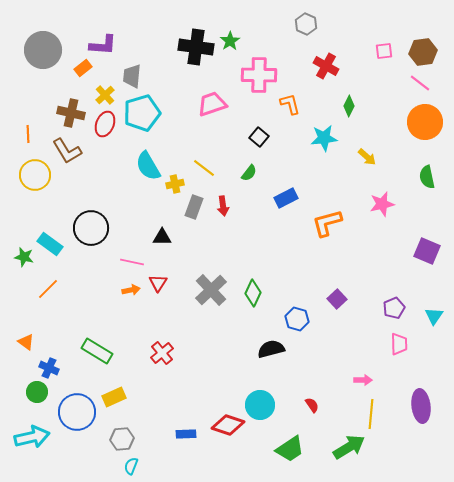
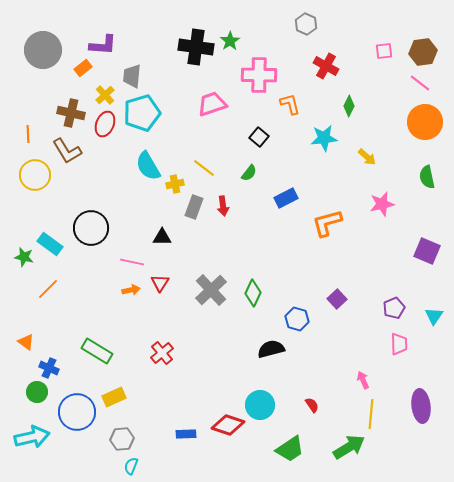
red triangle at (158, 283): moved 2 px right
pink arrow at (363, 380): rotated 114 degrees counterclockwise
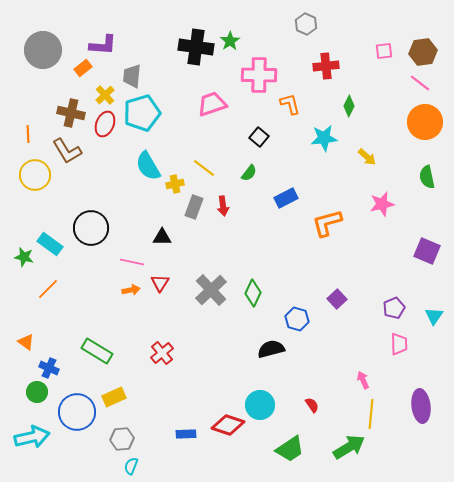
red cross at (326, 66): rotated 35 degrees counterclockwise
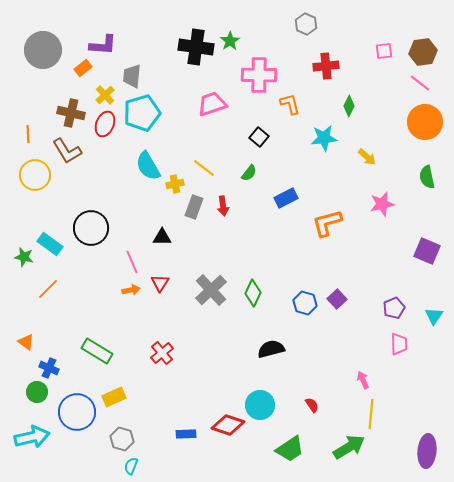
pink line at (132, 262): rotated 55 degrees clockwise
blue hexagon at (297, 319): moved 8 px right, 16 px up
purple ellipse at (421, 406): moved 6 px right, 45 px down; rotated 12 degrees clockwise
gray hexagon at (122, 439): rotated 20 degrees clockwise
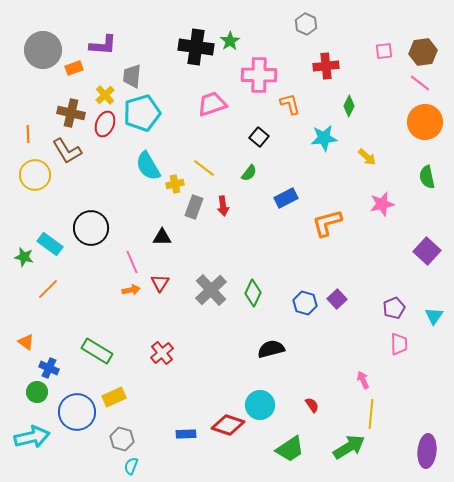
orange rectangle at (83, 68): moved 9 px left; rotated 18 degrees clockwise
purple square at (427, 251): rotated 20 degrees clockwise
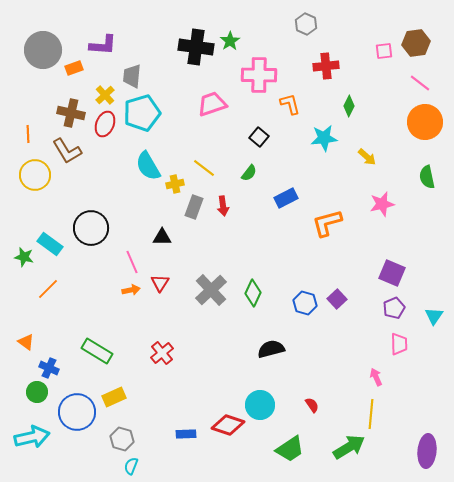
brown hexagon at (423, 52): moved 7 px left, 9 px up
purple square at (427, 251): moved 35 px left, 22 px down; rotated 20 degrees counterclockwise
pink arrow at (363, 380): moved 13 px right, 3 px up
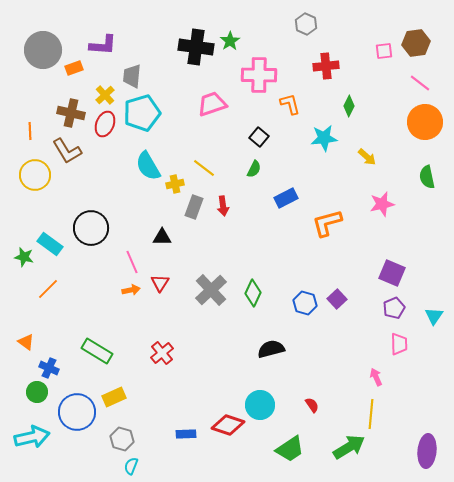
orange line at (28, 134): moved 2 px right, 3 px up
green semicircle at (249, 173): moved 5 px right, 4 px up; rotated 12 degrees counterclockwise
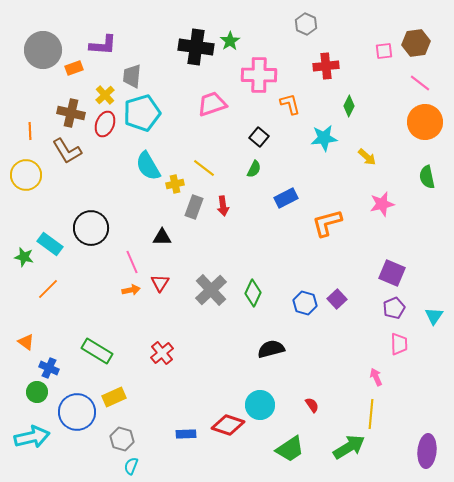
yellow circle at (35, 175): moved 9 px left
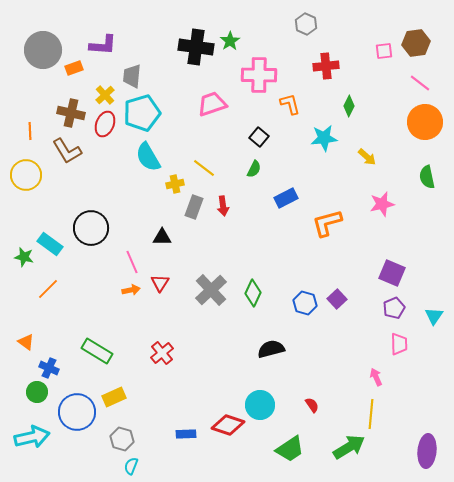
cyan semicircle at (148, 166): moved 9 px up
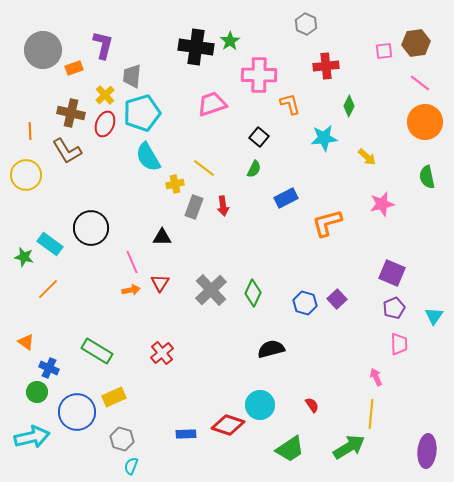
purple L-shape at (103, 45): rotated 80 degrees counterclockwise
